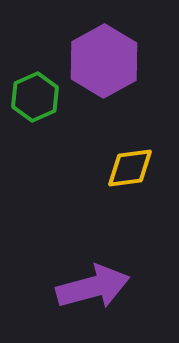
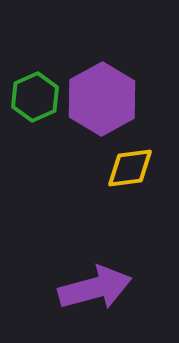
purple hexagon: moved 2 px left, 38 px down
purple arrow: moved 2 px right, 1 px down
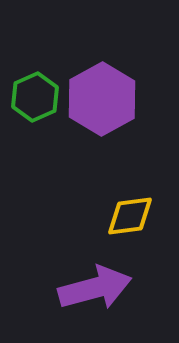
yellow diamond: moved 48 px down
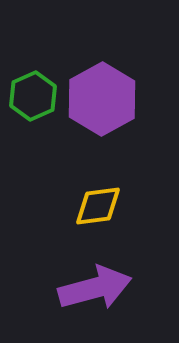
green hexagon: moved 2 px left, 1 px up
yellow diamond: moved 32 px left, 10 px up
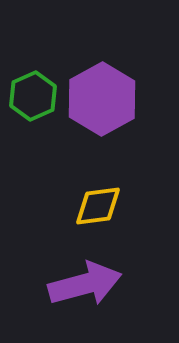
purple arrow: moved 10 px left, 4 px up
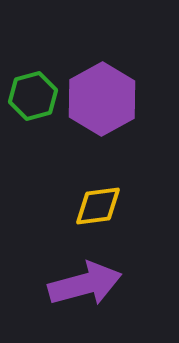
green hexagon: rotated 9 degrees clockwise
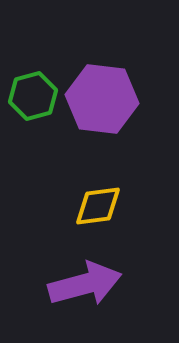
purple hexagon: rotated 24 degrees counterclockwise
